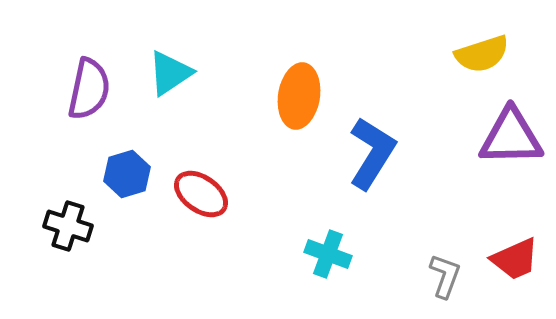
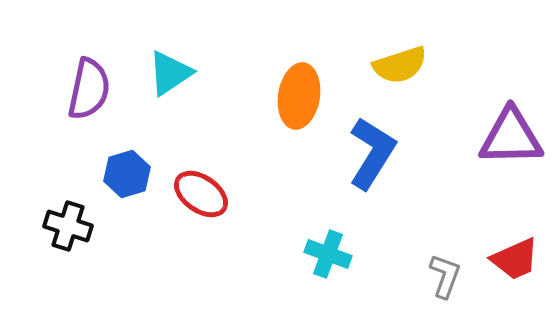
yellow semicircle: moved 82 px left, 11 px down
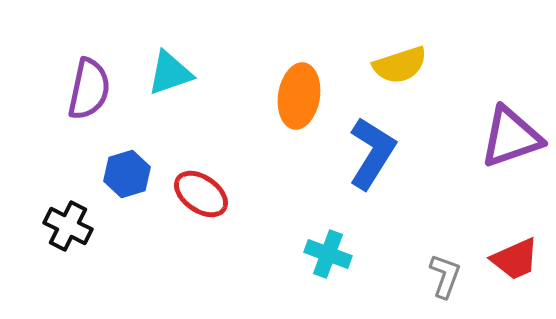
cyan triangle: rotated 15 degrees clockwise
purple triangle: rotated 18 degrees counterclockwise
black cross: rotated 9 degrees clockwise
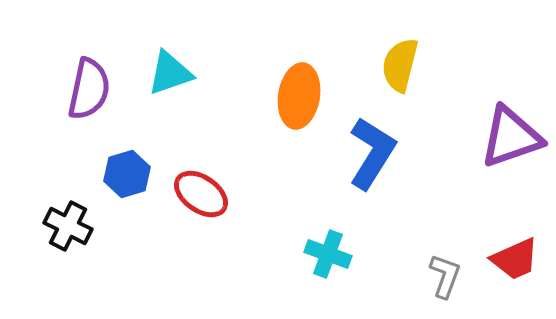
yellow semicircle: rotated 122 degrees clockwise
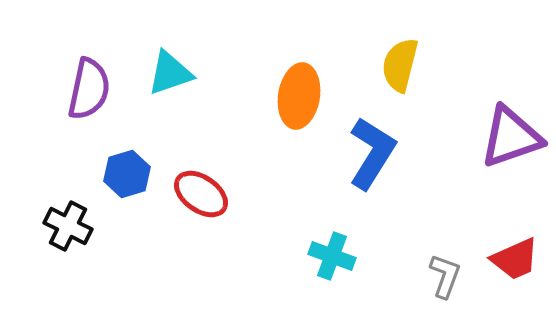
cyan cross: moved 4 px right, 2 px down
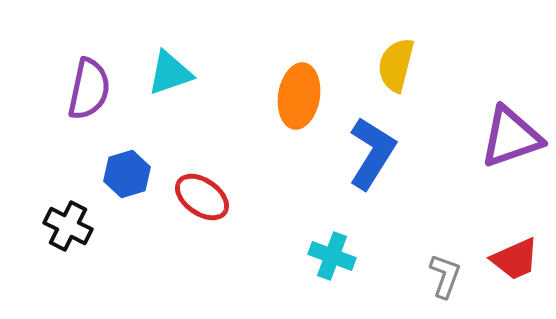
yellow semicircle: moved 4 px left
red ellipse: moved 1 px right, 3 px down
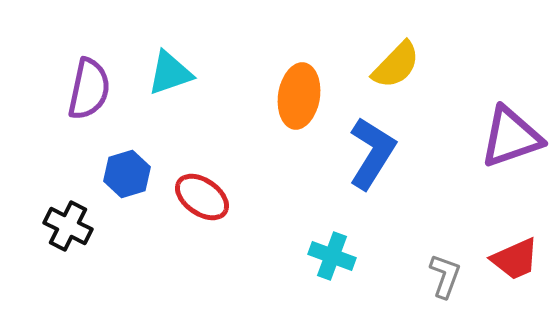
yellow semicircle: rotated 150 degrees counterclockwise
